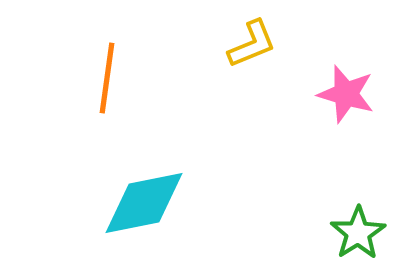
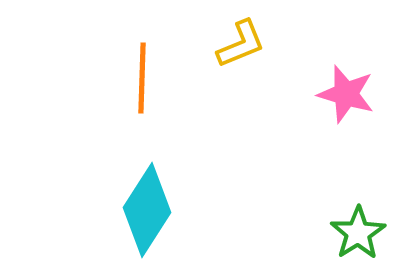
yellow L-shape: moved 11 px left
orange line: moved 35 px right; rotated 6 degrees counterclockwise
cyan diamond: moved 3 px right, 7 px down; rotated 46 degrees counterclockwise
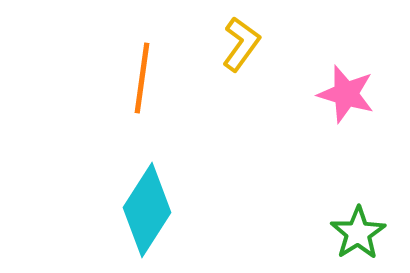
yellow L-shape: rotated 32 degrees counterclockwise
orange line: rotated 6 degrees clockwise
